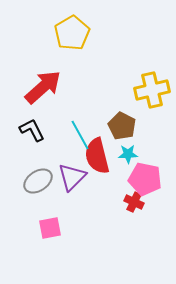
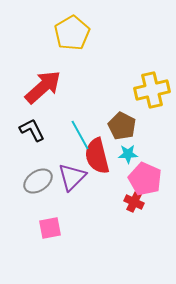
pink pentagon: rotated 12 degrees clockwise
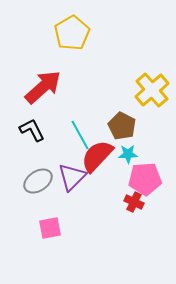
yellow cross: rotated 28 degrees counterclockwise
red semicircle: rotated 57 degrees clockwise
pink pentagon: rotated 28 degrees counterclockwise
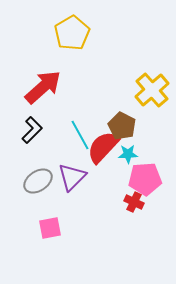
black L-shape: rotated 72 degrees clockwise
red semicircle: moved 6 px right, 9 px up
